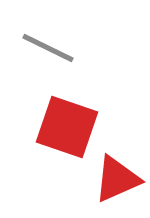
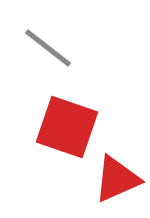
gray line: rotated 12 degrees clockwise
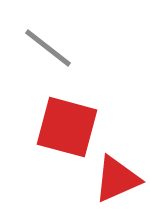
red square: rotated 4 degrees counterclockwise
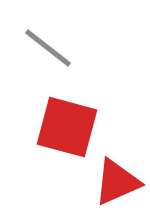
red triangle: moved 3 px down
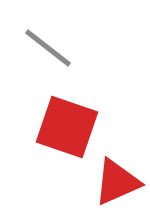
red square: rotated 4 degrees clockwise
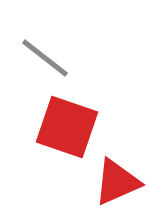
gray line: moved 3 px left, 10 px down
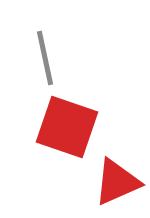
gray line: rotated 40 degrees clockwise
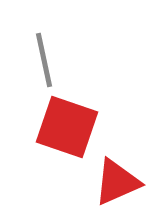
gray line: moved 1 px left, 2 px down
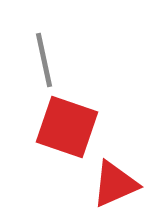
red triangle: moved 2 px left, 2 px down
